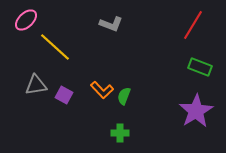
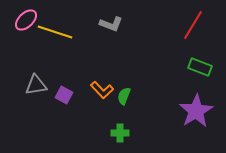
yellow line: moved 15 px up; rotated 24 degrees counterclockwise
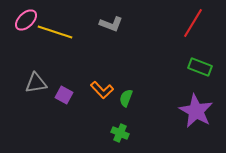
red line: moved 2 px up
gray triangle: moved 2 px up
green semicircle: moved 2 px right, 2 px down
purple star: rotated 12 degrees counterclockwise
green cross: rotated 24 degrees clockwise
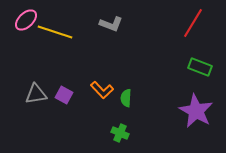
gray triangle: moved 11 px down
green semicircle: rotated 18 degrees counterclockwise
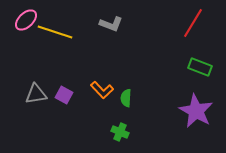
green cross: moved 1 px up
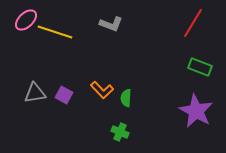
gray triangle: moved 1 px left, 1 px up
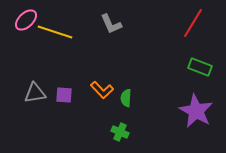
gray L-shape: rotated 45 degrees clockwise
purple square: rotated 24 degrees counterclockwise
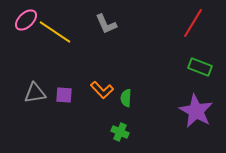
gray L-shape: moved 5 px left
yellow line: rotated 16 degrees clockwise
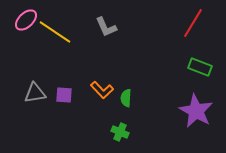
gray L-shape: moved 3 px down
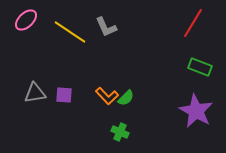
yellow line: moved 15 px right
orange L-shape: moved 5 px right, 6 px down
green semicircle: rotated 138 degrees counterclockwise
